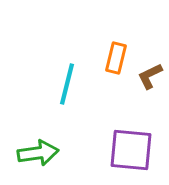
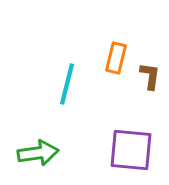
brown L-shape: rotated 124 degrees clockwise
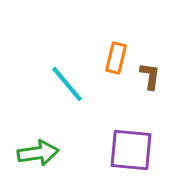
cyan line: rotated 54 degrees counterclockwise
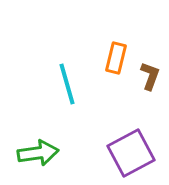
brown L-shape: rotated 12 degrees clockwise
cyan line: rotated 24 degrees clockwise
purple square: moved 3 px down; rotated 33 degrees counterclockwise
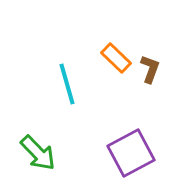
orange rectangle: rotated 60 degrees counterclockwise
brown L-shape: moved 7 px up
green arrow: rotated 54 degrees clockwise
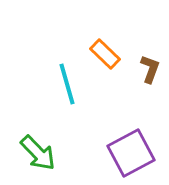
orange rectangle: moved 11 px left, 4 px up
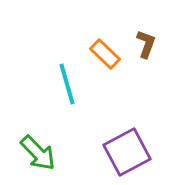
brown L-shape: moved 4 px left, 25 px up
purple square: moved 4 px left, 1 px up
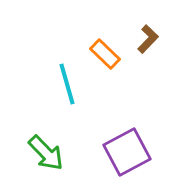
brown L-shape: moved 2 px right, 5 px up; rotated 24 degrees clockwise
green arrow: moved 8 px right
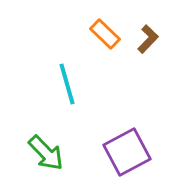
orange rectangle: moved 20 px up
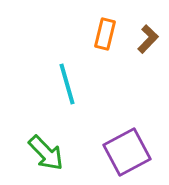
orange rectangle: rotated 60 degrees clockwise
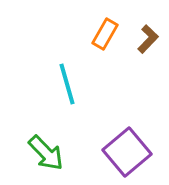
orange rectangle: rotated 16 degrees clockwise
purple square: rotated 12 degrees counterclockwise
